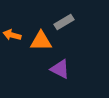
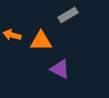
gray rectangle: moved 4 px right, 7 px up
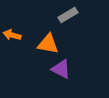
orange triangle: moved 7 px right, 3 px down; rotated 10 degrees clockwise
purple triangle: moved 1 px right
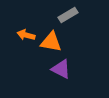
orange arrow: moved 14 px right
orange triangle: moved 3 px right, 2 px up
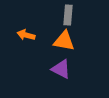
gray rectangle: rotated 54 degrees counterclockwise
orange triangle: moved 13 px right, 1 px up
